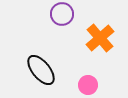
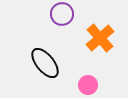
black ellipse: moved 4 px right, 7 px up
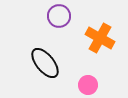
purple circle: moved 3 px left, 2 px down
orange cross: rotated 20 degrees counterclockwise
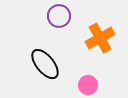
orange cross: rotated 32 degrees clockwise
black ellipse: moved 1 px down
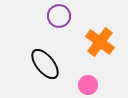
orange cross: moved 4 px down; rotated 24 degrees counterclockwise
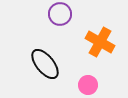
purple circle: moved 1 px right, 2 px up
orange cross: rotated 8 degrees counterclockwise
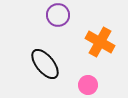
purple circle: moved 2 px left, 1 px down
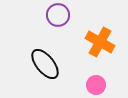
pink circle: moved 8 px right
